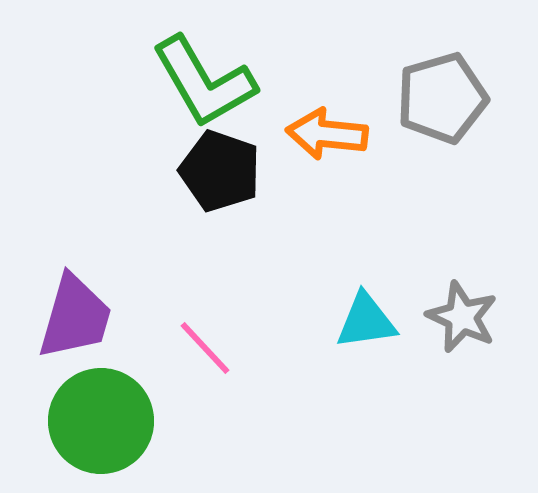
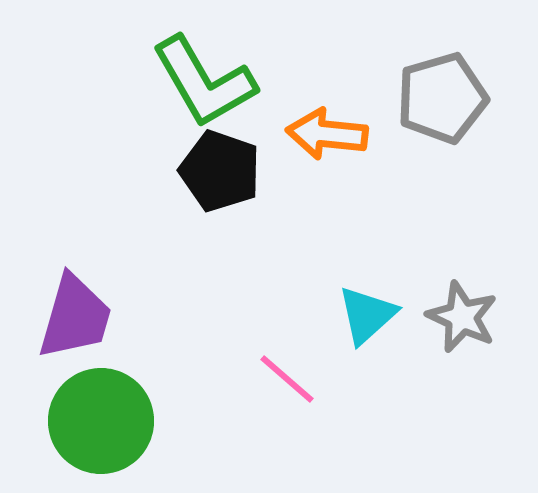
cyan triangle: moved 1 px right, 6 px up; rotated 34 degrees counterclockwise
pink line: moved 82 px right, 31 px down; rotated 6 degrees counterclockwise
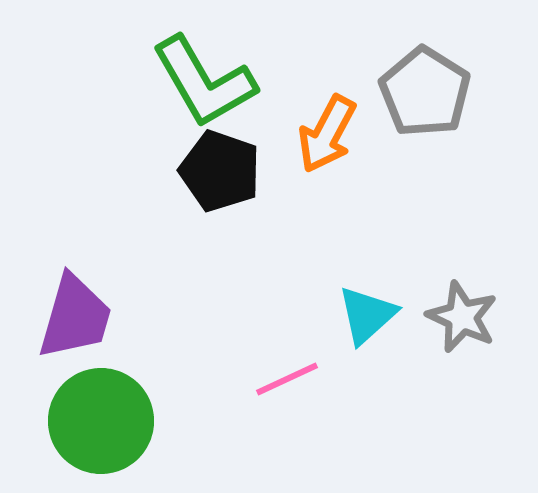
gray pentagon: moved 17 px left, 6 px up; rotated 24 degrees counterclockwise
orange arrow: rotated 68 degrees counterclockwise
pink line: rotated 66 degrees counterclockwise
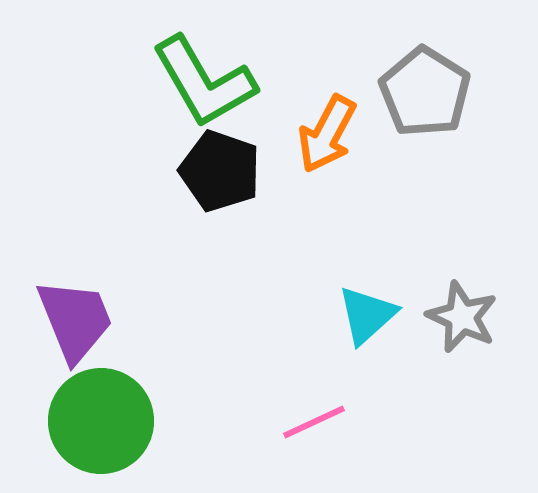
purple trapezoid: moved 3 px down; rotated 38 degrees counterclockwise
pink line: moved 27 px right, 43 px down
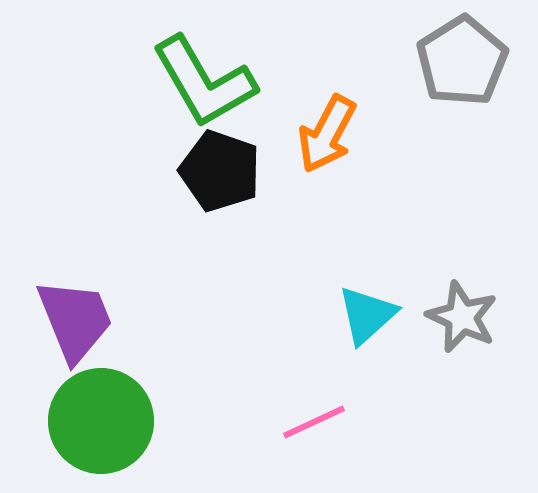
gray pentagon: moved 37 px right, 31 px up; rotated 8 degrees clockwise
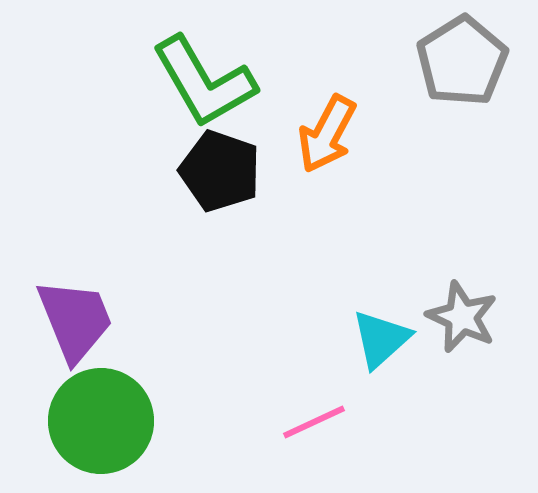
cyan triangle: moved 14 px right, 24 px down
